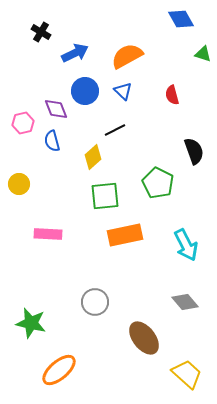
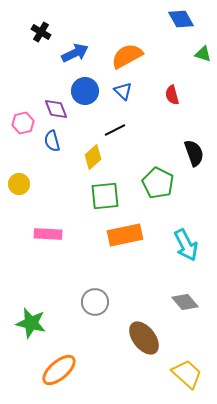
black semicircle: moved 2 px down
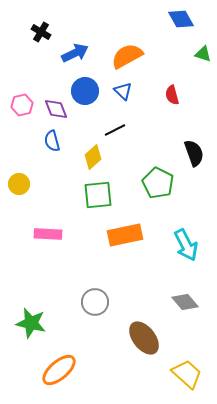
pink hexagon: moved 1 px left, 18 px up
green square: moved 7 px left, 1 px up
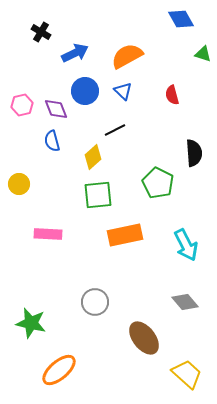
black semicircle: rotated 16 degrees clockwise
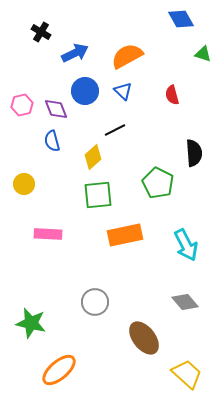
yellow circle: moved 5 px right
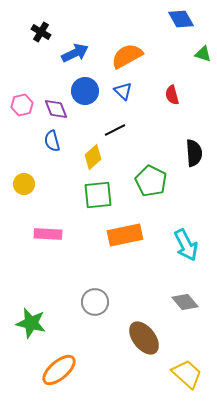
green pentagon: moved 7 px left, 2 px up
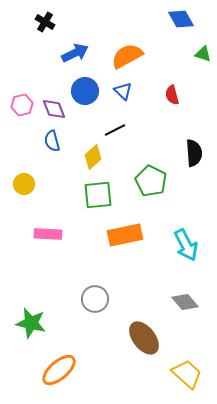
black cross: moved 4 px right, 10 px up
purple diamond: moved 2 px left
gray circle: moved 3 px up
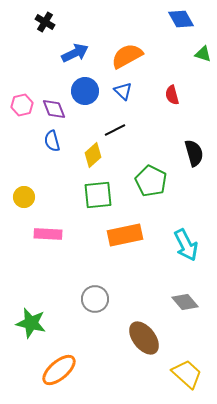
black semicircle: rotated 12 degrees counterclockwise
yellow diamond: moved 2 px up
yellow circle: moved 13 px down
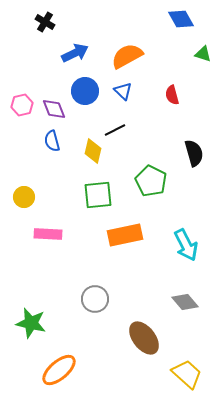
yellow diamond: moved 4 px up; rotated 35 degrees counterclockwise
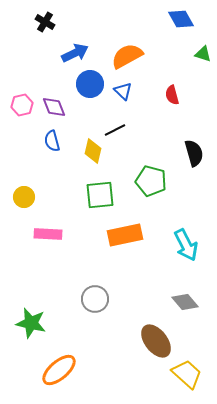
blue circle: moved 5 px right, 7 px up
purple diamond: moved 2 px up
green pentagon: rotated 12 degrees counterclockwise
green square: moved 2 px right
brown ellipse: moved 12 px right, 3 px down
